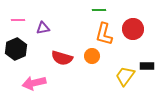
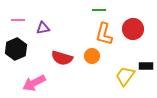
black rectangle: moved 1 px left
pink arrow: rotated 15 degrees counterclockwise
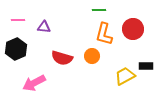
purple triangle: moved 1 px right, 1 px up; rotated 16 degrees clockwise
yellow trapezoid: rotated 25 degrees clockwise
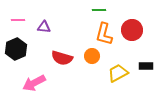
red circle: moved 1 px left, 1 px down
yellow trapezoid: moved 7 px left, 3 px up
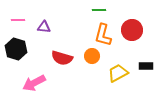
orange L-shape: moved 1 px left, 1 px down
black hexagon: rotated 20 degrees counterclockwise
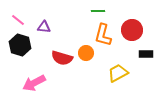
green line: moved 1 px left, 1 px down
pink line: rotated 40 degrees clockwise
black hexagon: moved 4 px right, 4 px up
orange circle: moved 6 px left, 3 px up
black rectangle: moved 12 px up
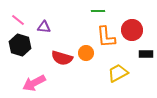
orange L-shape: moved 3 px right, 2 px down; rotated 20 degrees counterclockwise
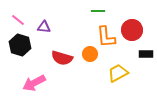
orange circle: moved 4 px right, 1 px down
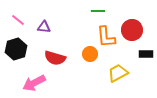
black hexagon: moved 4 px left, 4 px down; rotated 25 degrees clockwise
red semicircle: moved 7 px left
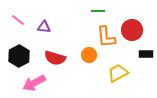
black hexagon: moved 3 px right, 7 px down; rotated 10 degrees counterclockwise
orange circle: moved 1 px left, 1 px down
